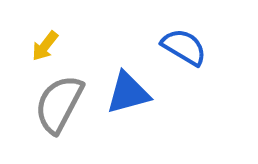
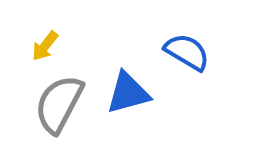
blue semicircle: moved 3 px right, 5 px down
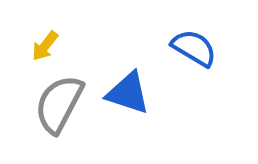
blue semicircle: moved 7 px right, 4 px up
blue triangle: rotated 33 degrees clockwise
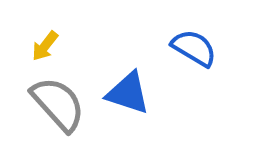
gray semicircle: moved 1 px left; rotated 110 degrees clockwise
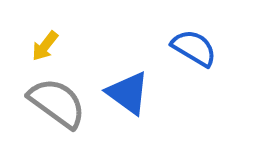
blue triangle: rotated 18 degrees clockwise
gray semicircle: moved 1 px left, 1 px up; rotated 12 degrees counterclockwise
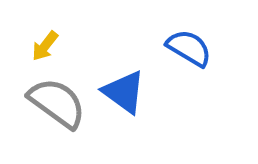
blue semicircle: moved 5 px left
blue triangle: moved 4 px left, 1 px up
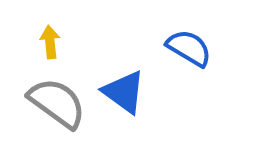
yellow arrow: moved 5 px right, 4 px up; rotated 136 degrees clockwise
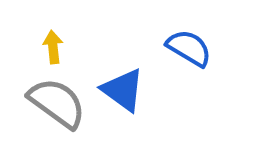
yellow arrow: moved 3 px right, 5 px down
blue triangle: moved 1 px left, 2 px up
